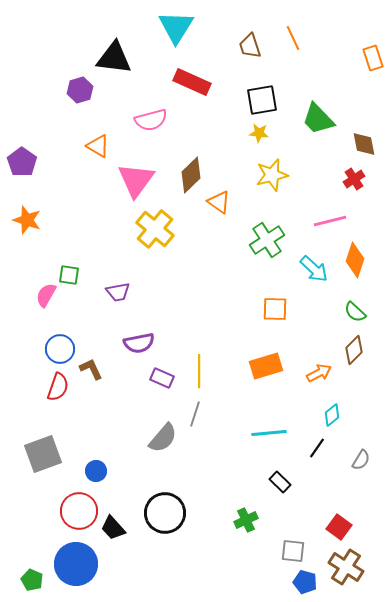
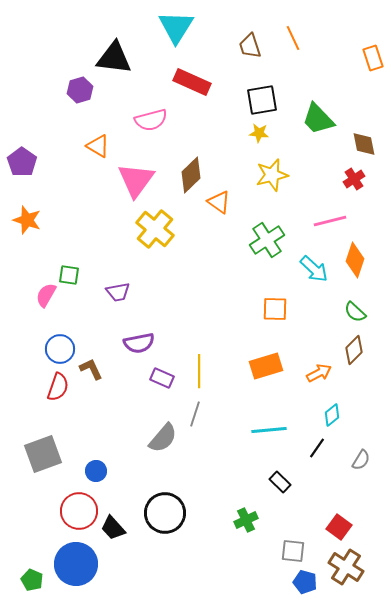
cyan line at (269, 433): moved 3 px up
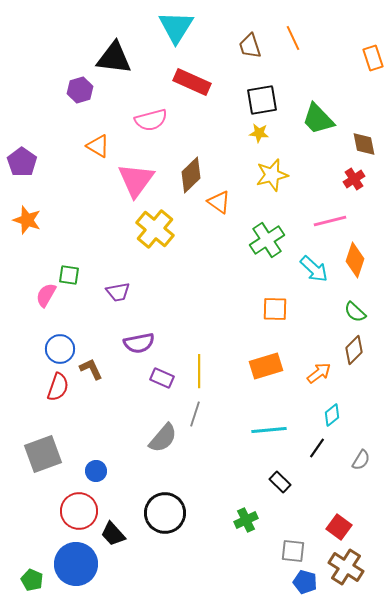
orange arrow at (319, 373): rotated 10 degrees counterclockwise
black trapezoid at (113, 528): moved 6 px down
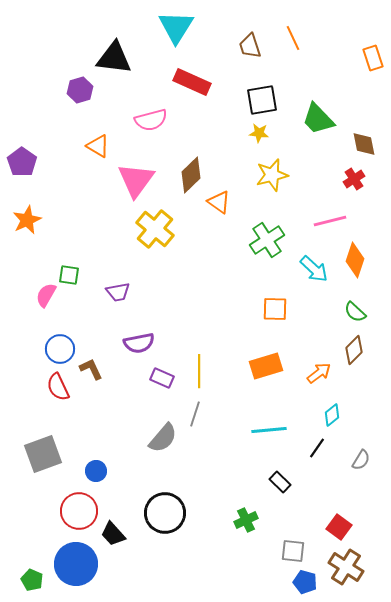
orange star at (27, 220): rotated 28 degrees clockwise
red semicircle at (58, 387): rotated 136 degrees clockwise
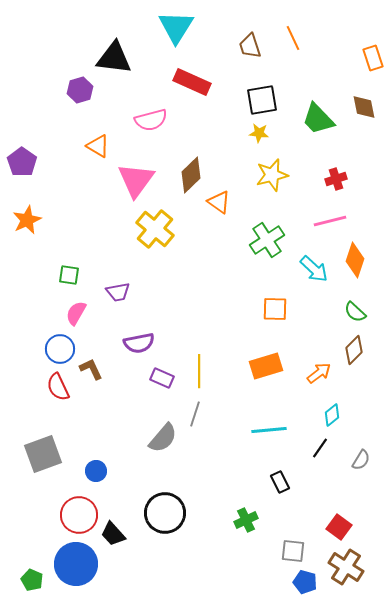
brown diamond at (364, 144): moved 37 px up
red cross at (354, 179): moved 18 px left; rotated 15 degrees clockwise
pink semicircle at (46, 295): moved 30 px right, 18 px down
black line at (317, 448): moved 3 px right
black rectangle at (280, 482): rotated 20 degrees clockwise
red circle at (79, 511): moved 4 px down
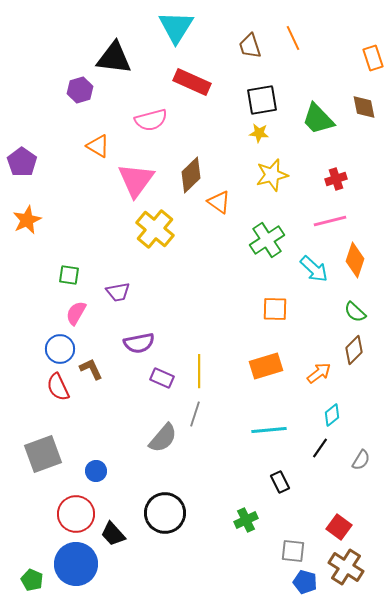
red circle at (79, 515): moved 3 px left, 1 px up
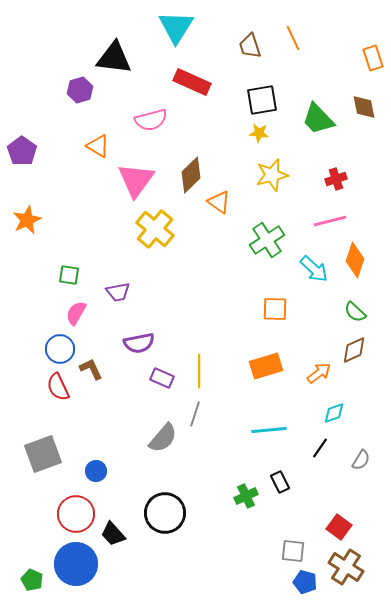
purple pentagon at (22, 162): moved 11 px up
brown diamond at (354, 350): rotated 20 degrees clockwise
cyan diamond at (332, 415): moved 2 px right, 2 px up; rotated 20 degrees clockwise
green cross at (246, 520): moved 24 px up
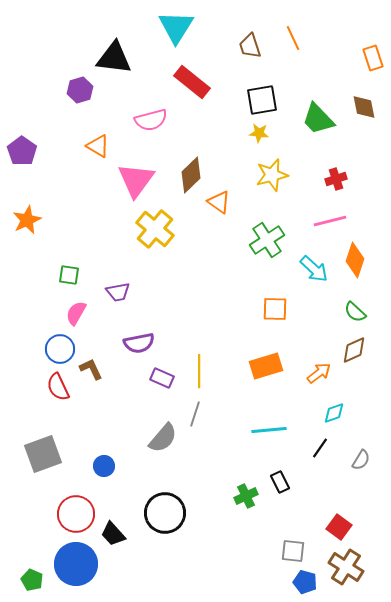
red rectangle at (192, 82): rotated 15 degrees clockwise
blue circle at (96, 471): moved 8 px right, 5 px up
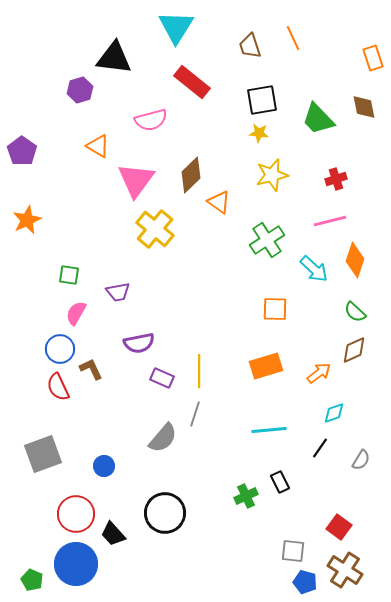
brown cross at (346, 567): moved 1 px left, 3 px down
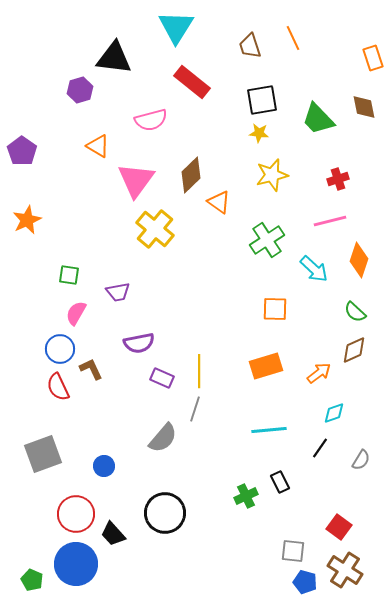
red cross at (336, 179): moved 2 px right
orange diamond at (355, 260): moved 4 px right
gray line at (195, 414): moved 5 px up
